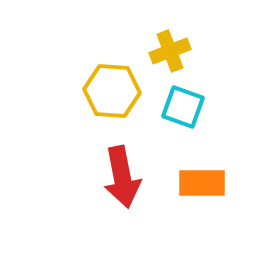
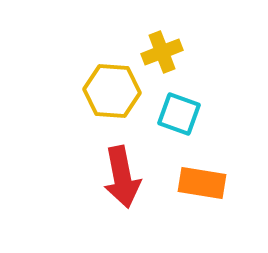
yellow cross: moved 8 px left, 1 px down
cyan square: moved 4 px left, 7 px down
orange rectangle: rotated 9 degrees clockwise
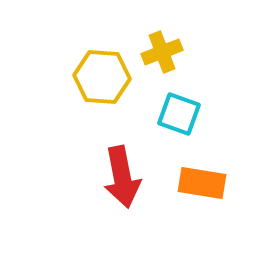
yellow hexagon: moved 10 px left, 14 px up
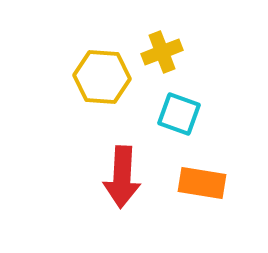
red arrow: rotated 14 degrees clockwise
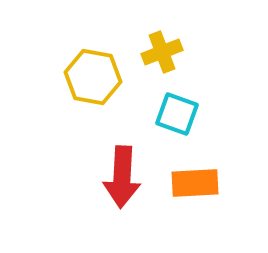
yellow hexagon: moved 9 px left; rotated 6 degrees clockwise
cyan square: moved 2 px left
orange rectangle: moved 7 px left; rotated 12 degrees counterclockwise
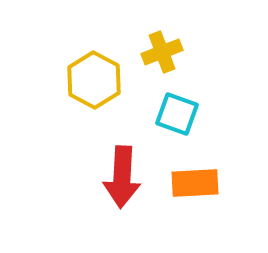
yellow hexagon: moved 1 px right, 3 px down; rotated 18 degrees clockwise
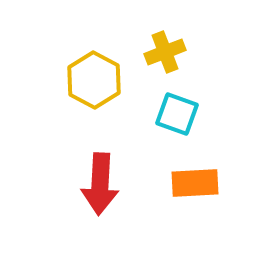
yellow cross: moved 3 px right
red arrow: moved 22 px left, 7 px down
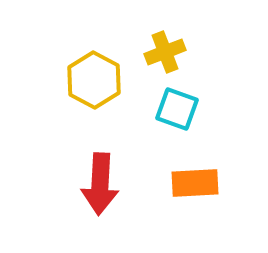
cyan square: moved 5 px up
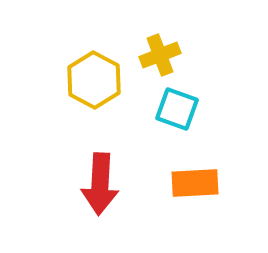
yellow cross: moved 5 px left, 3 px down
